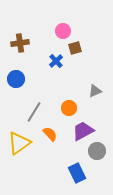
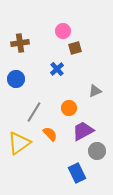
blue cross: moved 1 px right, 8 px down
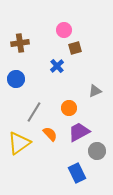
pink circle: moved 1 px right, 1 px up
blue cross: moved 3 px up
purple trapezoid: moved 4 px left, 1 px down
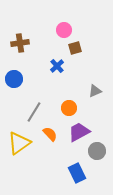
blue circle: moved 2 px left
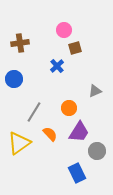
purple trapezoid: rotated 150 degrees clockwise
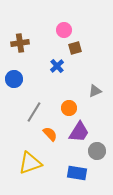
yellow triangle: moved 11 px right, 20 px down; rotated 15 degrees clockwise
blue rectangle: rotated 54 degrees counterclockwise
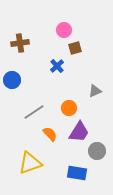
blue circle: moved 2 px left, 1 px down
gray line: rotated 25 degrees clockwise
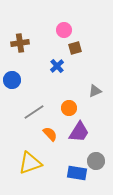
gray circle: moved 1 px left, 10 px down
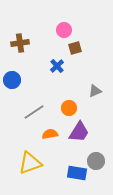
orange semicircle: rotated 56 degrees counterclockwise
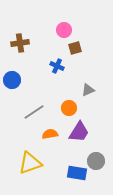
blue cross: rotated 24 degrees counterclockwise
gray triangle: moved 7 px left, 1 px up
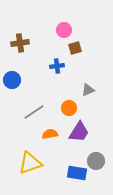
blue cross: rotated 32 degrees counterclockwise
